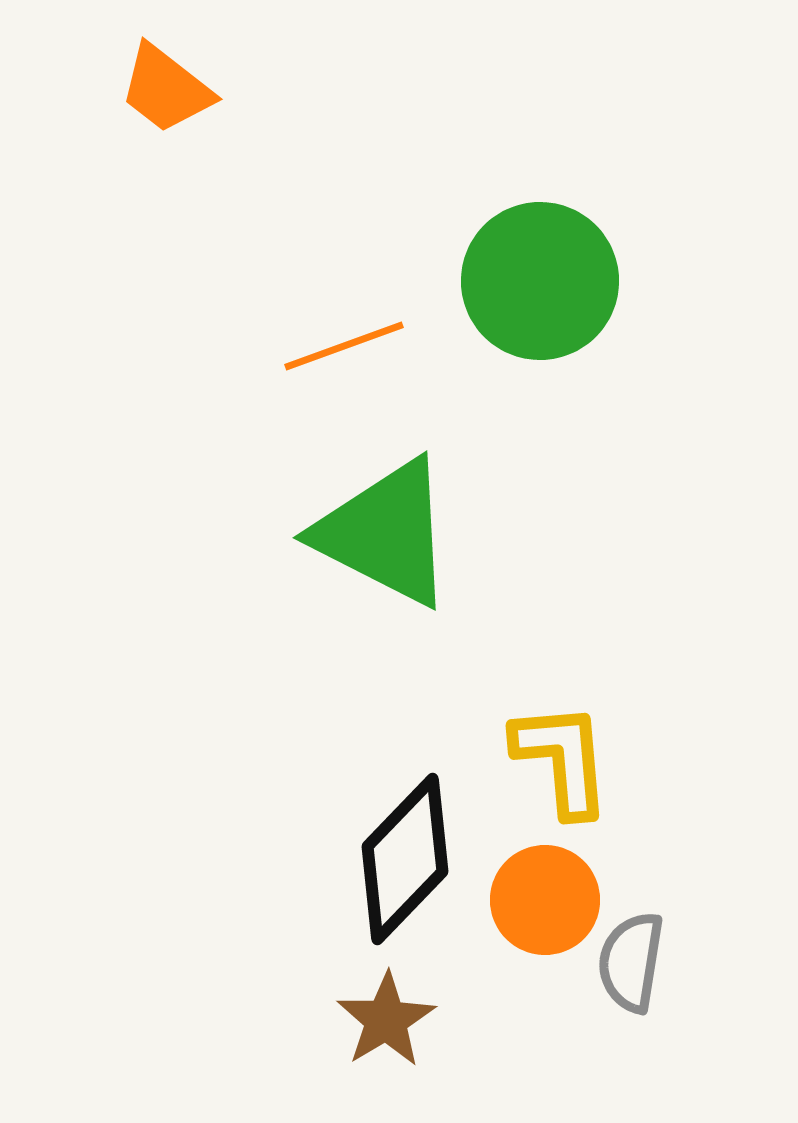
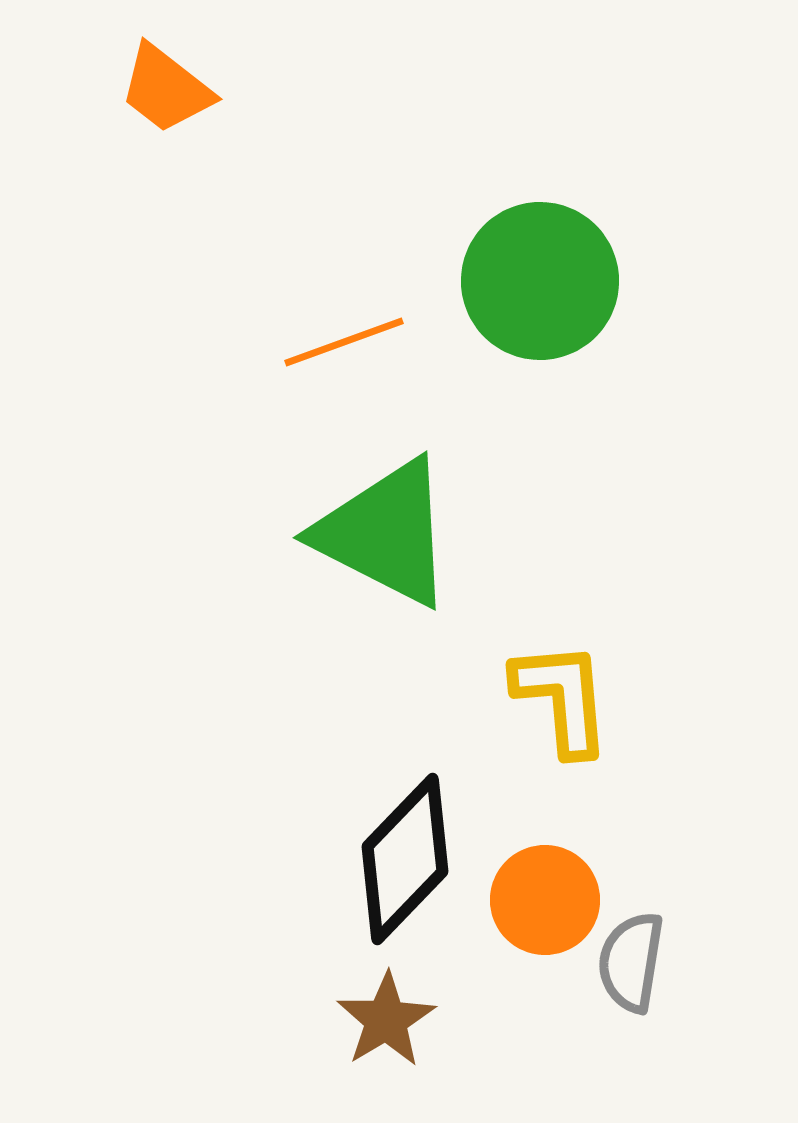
orange line: moved 4 px up
yellow L-shape: moved 61 px up
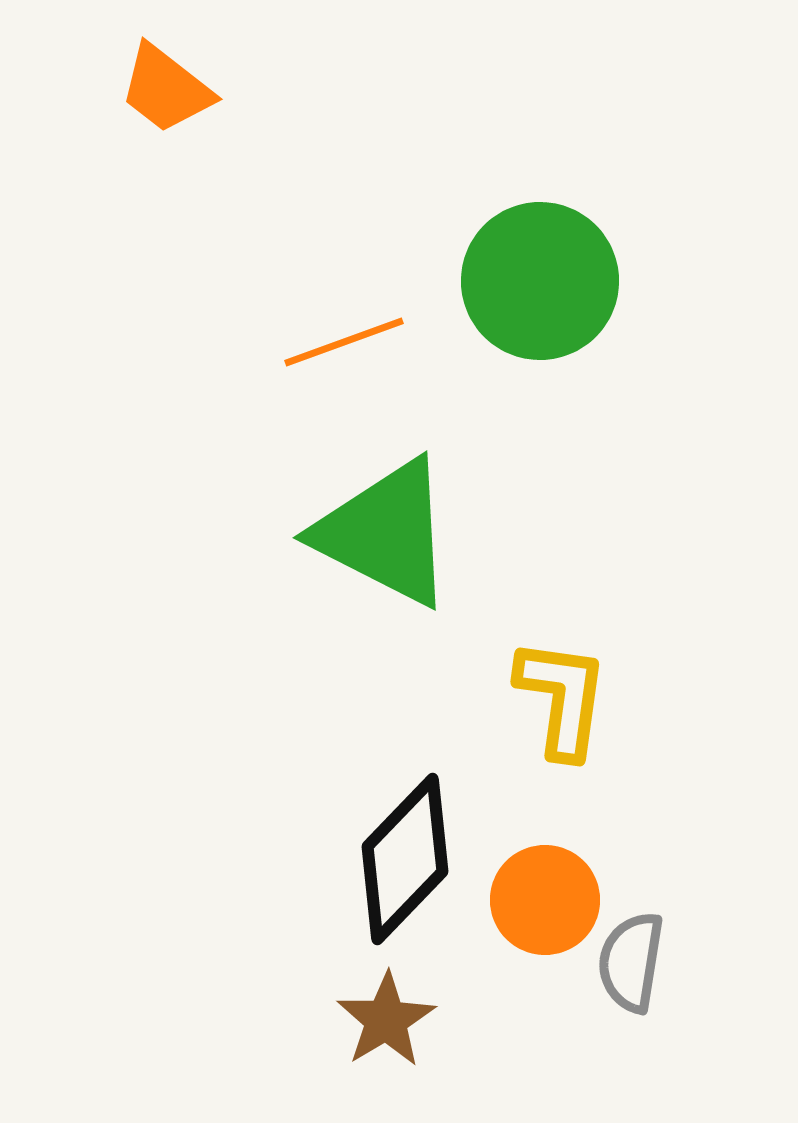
yellow L-shape: rotated 13 degrees clockwise
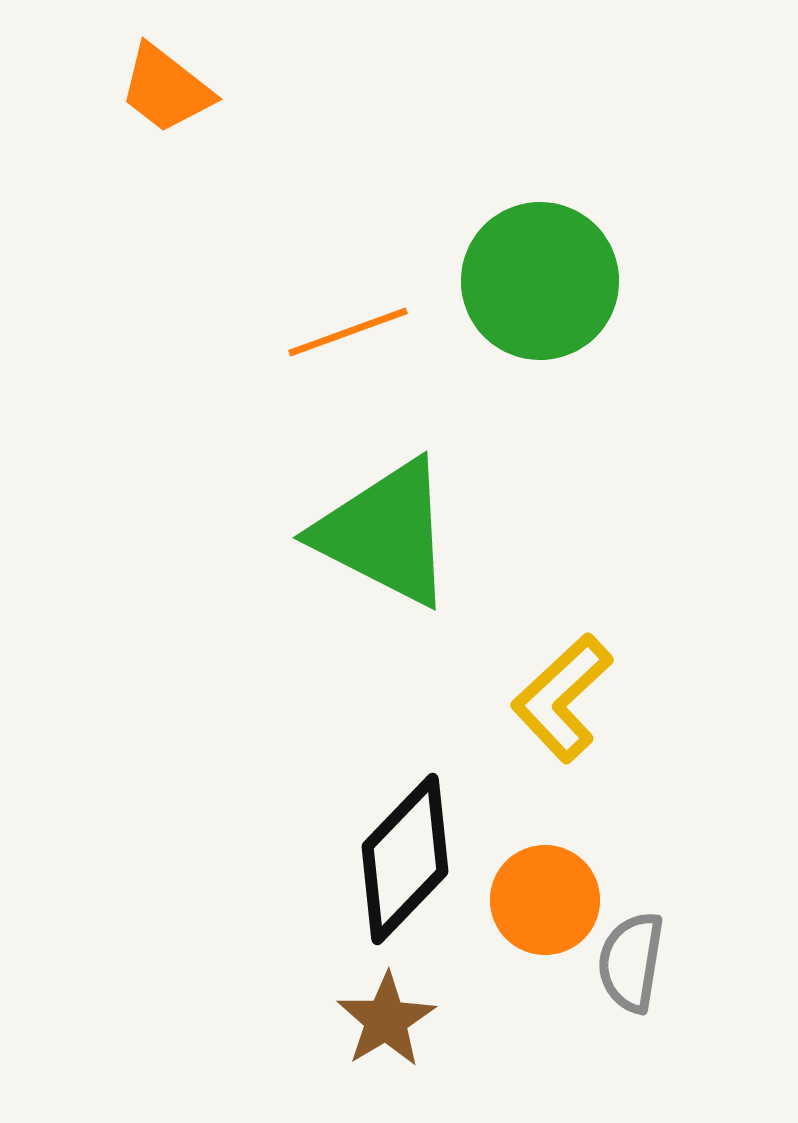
orange line: moved 4 px right, 10 px up
yellow L-shape: rotated 141 degrees counterclockwise
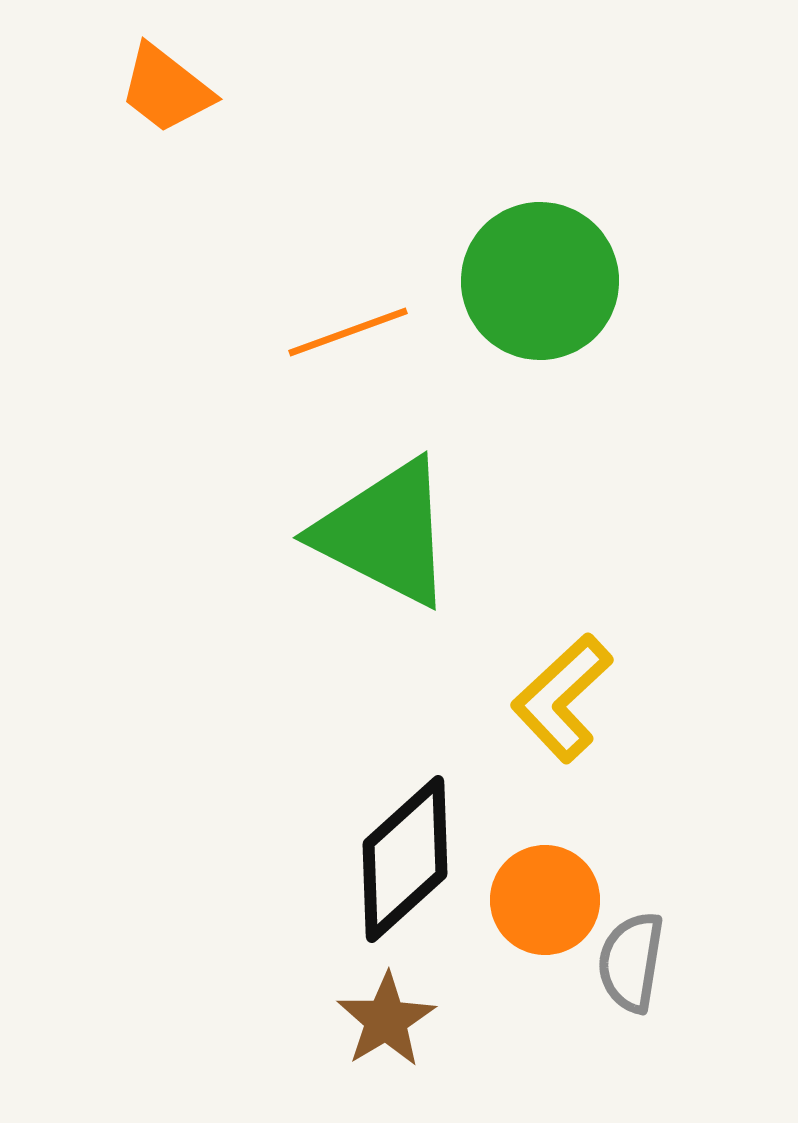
black diamond: rotated 4 degrees clockwise
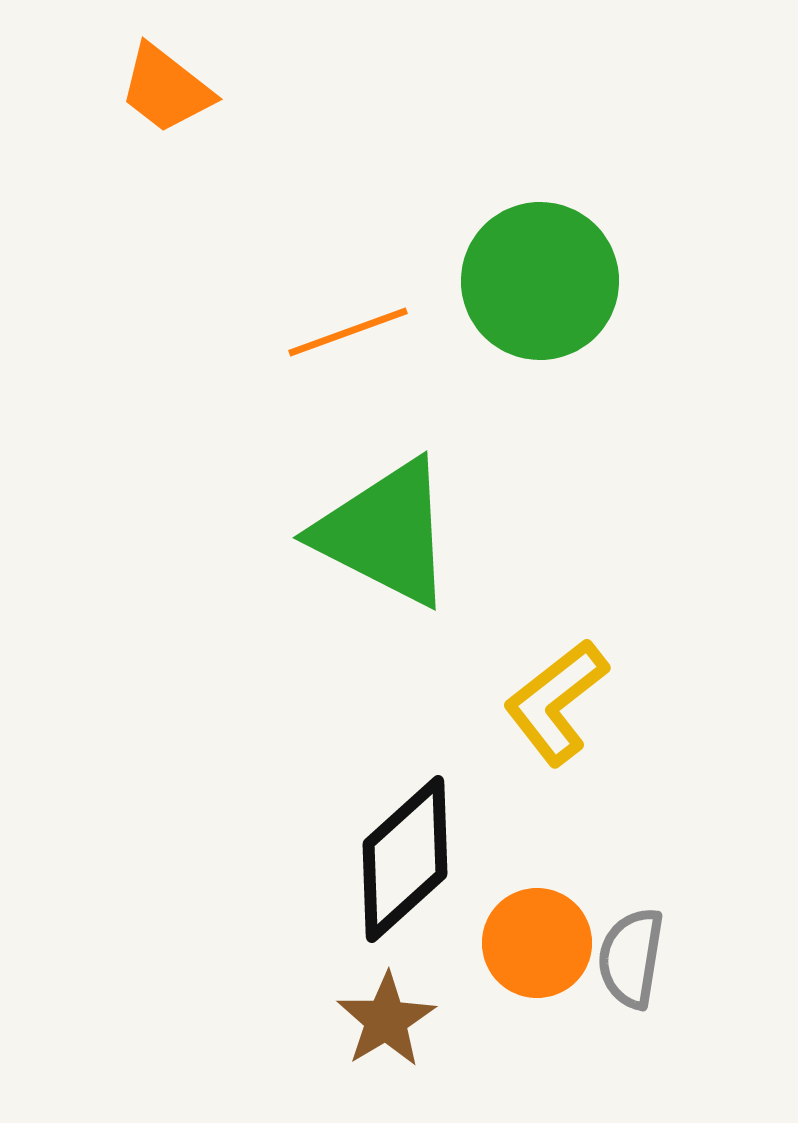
yellow L-shape: moved 6 px left, 4 px down; rotated 5 degrees clockwise
orange circle: moved 8 px left, 43 px down
gray semicircle: moved 4 px up
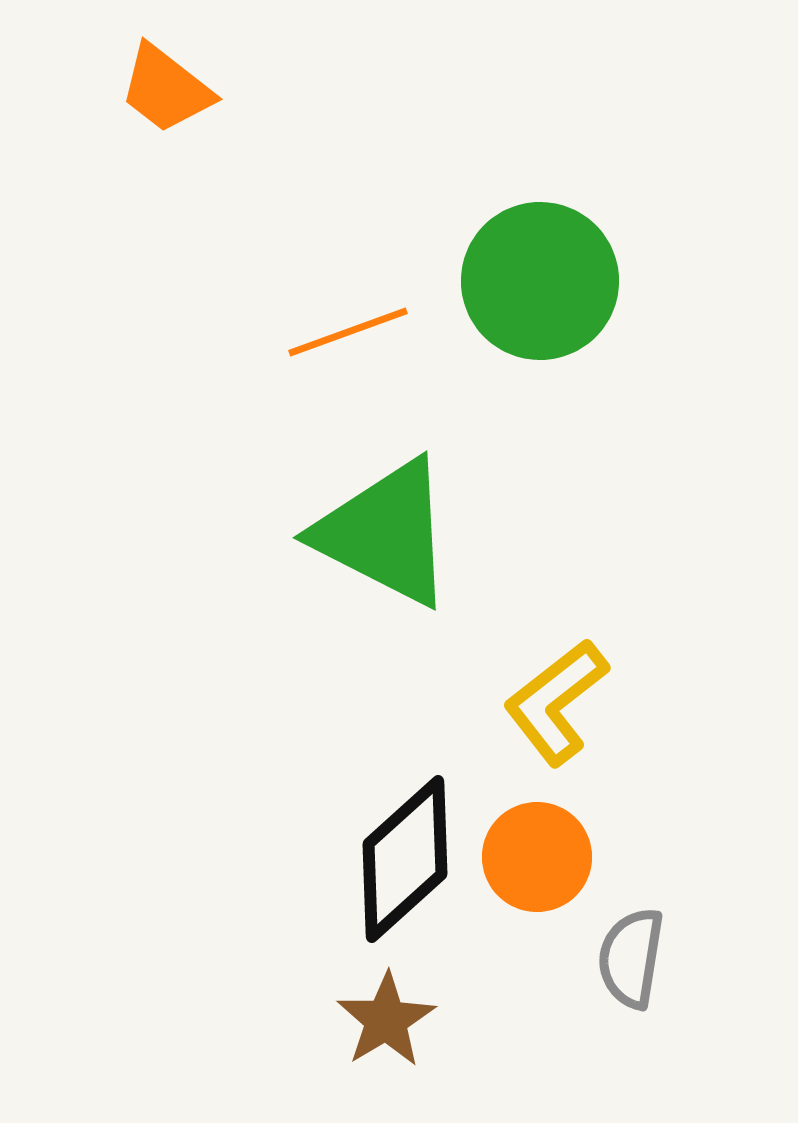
orange circle: moved 86 px up
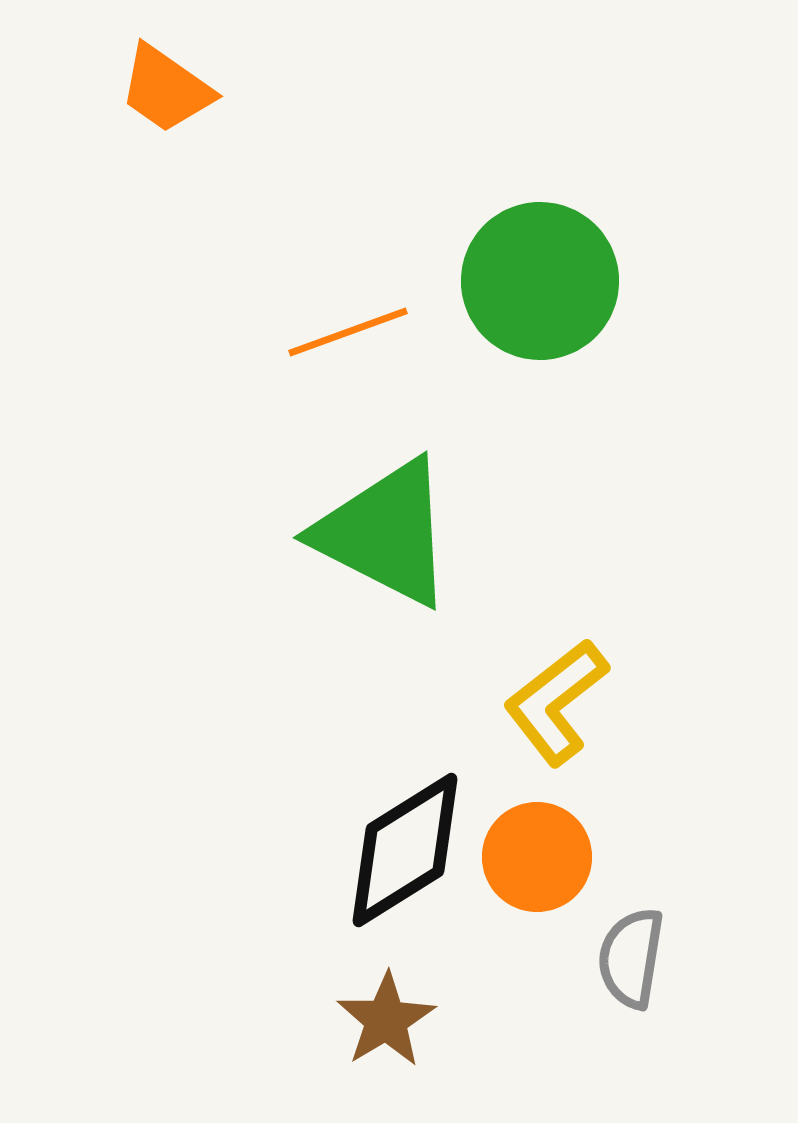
orange trapezoid: rotated 3 degrees counterclockwise
black diamond: moved 9 px up; rotated 10 degrees clockwise
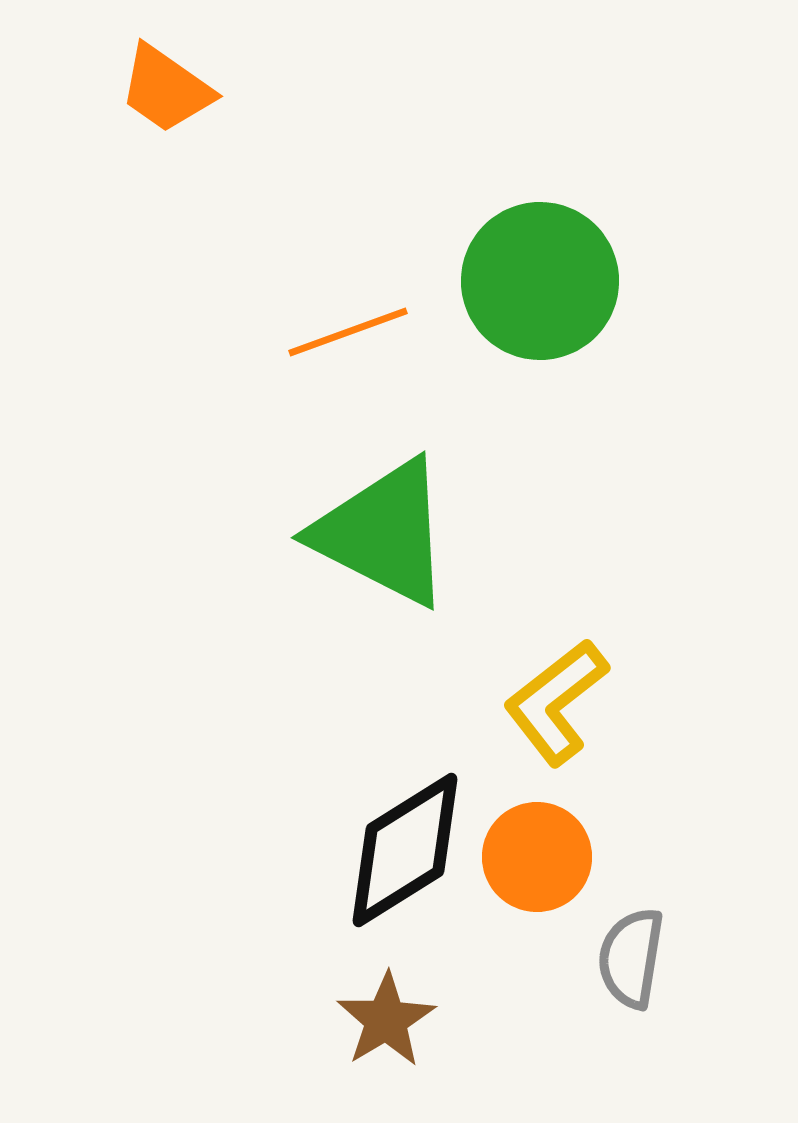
green triangle: moved 2 px left
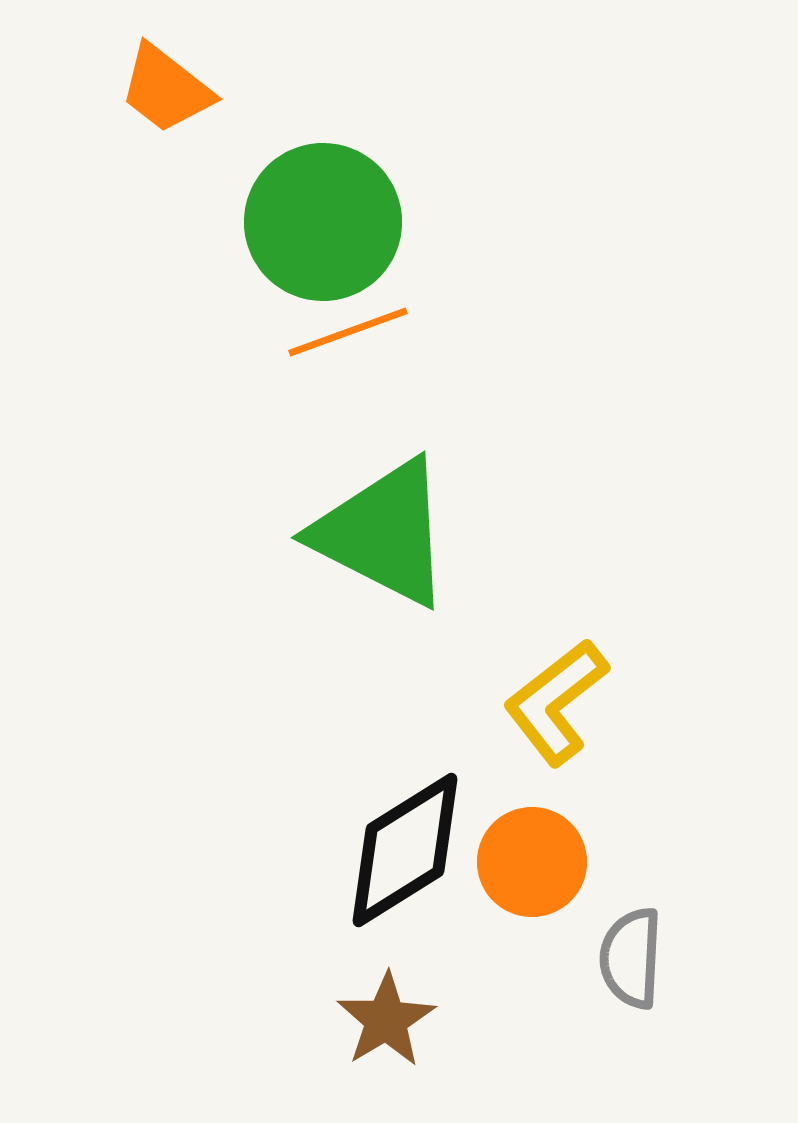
orange trapezoid: rotated 3 degrees clockwise
green circle: moved 217 px left, 59 px up
orange circle: moved 5 px left, 5 px down
gray semicircle: rotated 6 degrees counterclockwise
